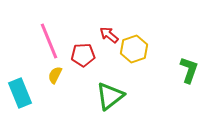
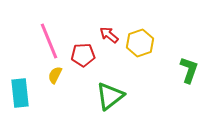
yellow hexagon: moved 6 px right, 6 px up
cyan rectangle: rotated 16 degrees clockwise
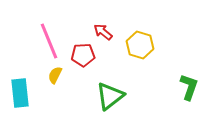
red arrow: moved 6 px left, 3 px up
yellow hexagon: moved 2 px down; rotated 24 degrees counterclockwise
green L-shape: moved 17 px down
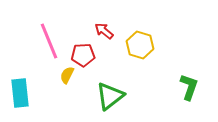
red arrow: moved 1 px right, 1 px up
yellow semicircle: moved 12 px right
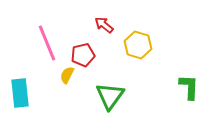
red arrow: moved 6 px up
pink line: moved 2 px left, 2 px down
yellow hexagon: moved 2 px left
red pentagon: rotated 10 degrees counterclockwise
green L-shape: rotated 16 degrees counterclockwise
green triangle: rotated 16 degrees counterclockwise
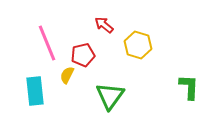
cyan rectangle: moved 15 px right, 2 px up
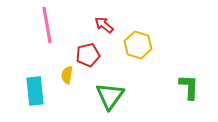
pink line: moved 18 px up; rotated 12 degrees clockwise
red pentagon: moved 5 px right
yellow semicircle: rotated 18 degrees counterclockwise
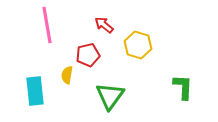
green L-shape: moved 6 px left
